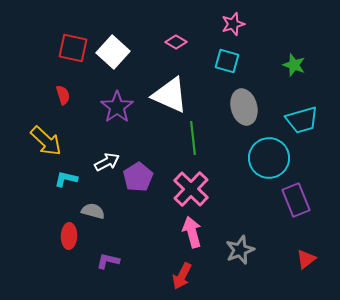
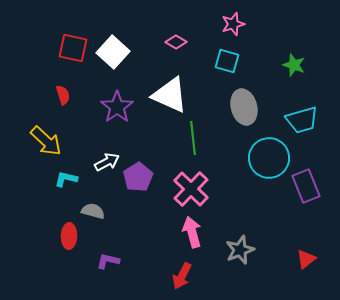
purple rectangle: moved 10 px right, 14 px up
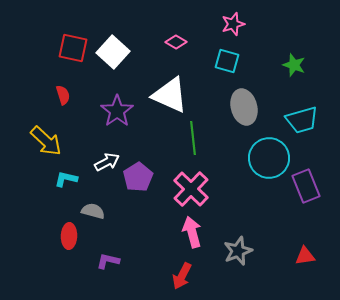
purple star: moved 4 px down
gray star: moved 2 px left, 1 px down
red triangle: moved 1 px left, 3 px up; rotated 30 degrees clockwise
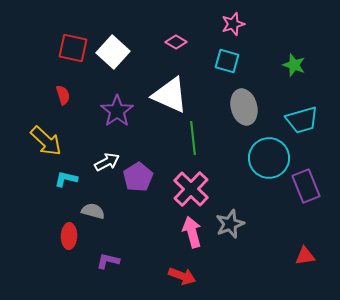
gray star: moved 8 px left, 27 px up
red arrow: rotated 96 degrees counterclockwise
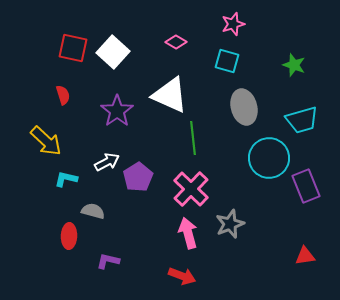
pink arrow: moved 4 px left, 1 px down
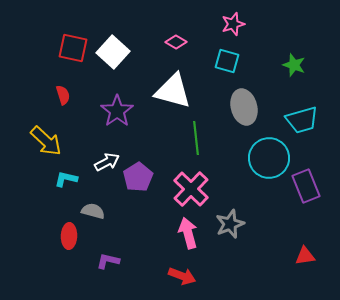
white triangle: moved 3 px right, 4 px up; rotated 9 degrees counterclockwise
green line: moved 3 px right
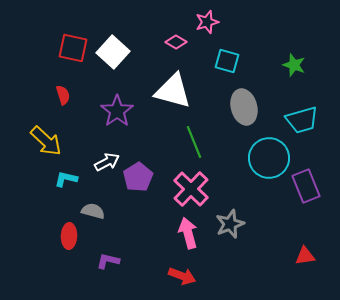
pink star: moved 26 px left, 2 px up
green line: moved 2 px left, 4 px down; rotated 16 degrees counterclockwise
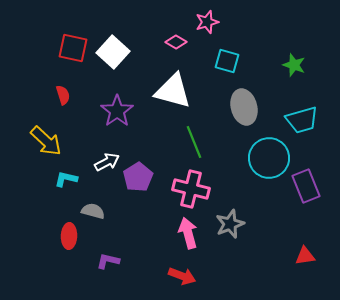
pink cross: rotated 30 degrees counterclockwise
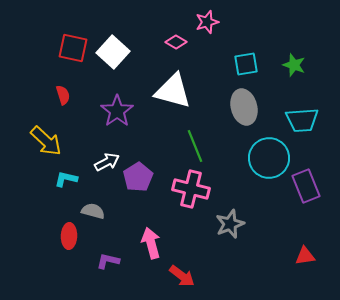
cyan square: moved 19 px right, 3 px down; rotated 25 degrees counterclockwise
cyan trapezoid: rotated 12 degrees clockwise
green line: moved 1 px right, 4 px down
pink arrow: moved 37 px left, 10 px down
red arrow: rotated 16 degrees clockwise
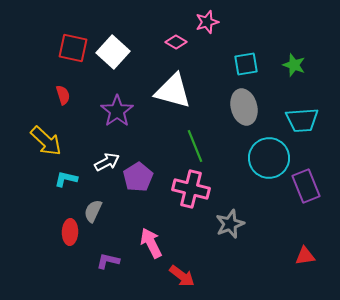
gray semicircle: rotated 80 degrees counterclockwise
red ellipse: moved 1 px right, 4 px up
pink arrow: rotated 12 degrees counterclockwise
